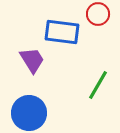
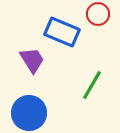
blue rectangle: rotated 16 degrees clockwise
green line: moved 6 px left
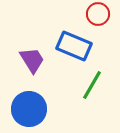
blue rectangle: moved 12 px right, 14 px down
blue circle: moved 4 px up
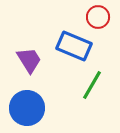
red circle: moved 3 px down
purple trapezoid: moved 3 px left
blue circle: moved 2 px left, 1 px up
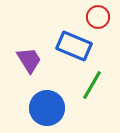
blue circle: moved 20 px right
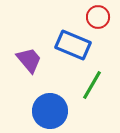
blue rectangle: moved 1 px left, 1 px up
purple trapezoid: rotated 8 degrees counterclockwise
blue circle: moved 3 px right, 3 px down
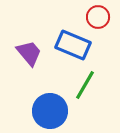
purple trapezoid: moved 7 px up
green line: moved 7 px left
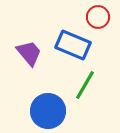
blue circle: moved 2 px left
